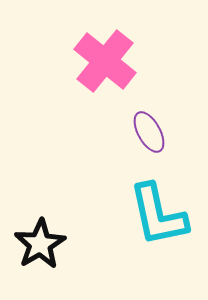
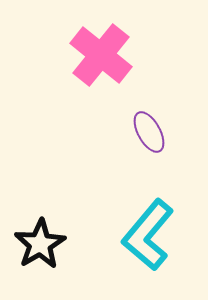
pink cross: moved 4 px left, 6 px up
cyan L-shape: moved 10 px left, 20 px down; rotated 52 degrees clockwise
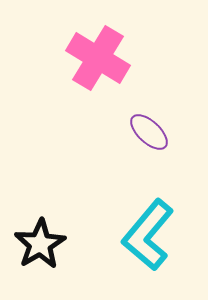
pink cross: moved 3 px left, 3 px down; rotated 8 degrees counterclockwise
purple ellipse: rotated 18 degrees counterclockwise
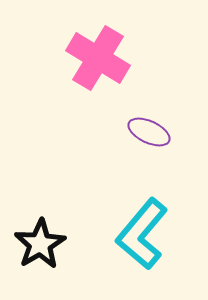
purple ellipse: rotated 18 degrees counterclockwise
cyan L-shape: moved 6 px left, 1 px up
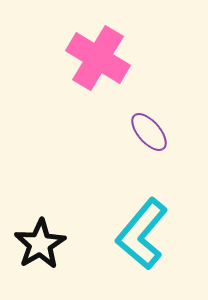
purple ellipse: rotated 24 degrees clockwise
